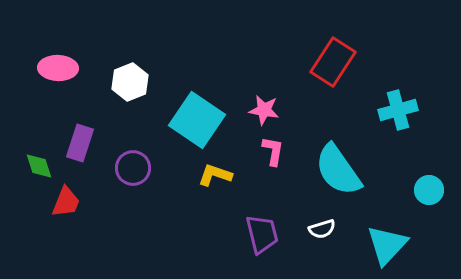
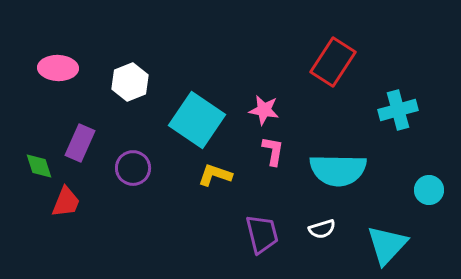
purple rectangle: rotated 6 degrees clockwise
cyan semicircle: rotated 54 degrees counterclockwise
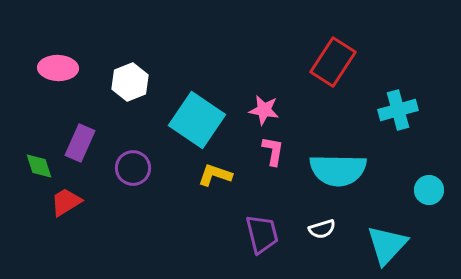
red trapezoid: rotated 144 degrees counterclockwise
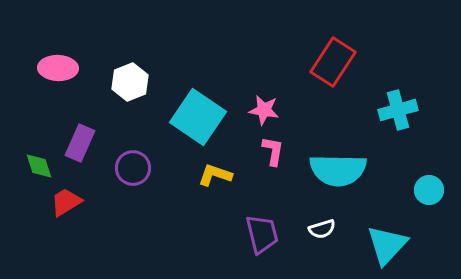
cyan square: moved 1 px right, 3 px up
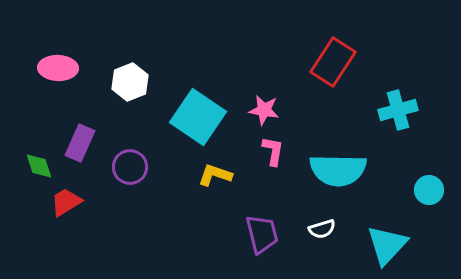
purple circle: moved 3 px left, 1 px up
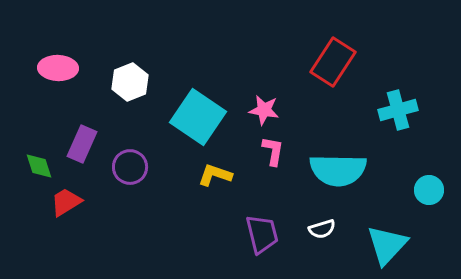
purple rectangle: moved 2 px right, 1 px down
